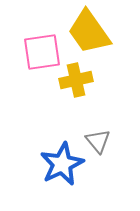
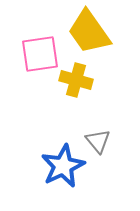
pink square: moved 2 px left, 2 px down
yellow cross: rotated 28 degrees clockwise
blue star: moved 1 px right, 2 px down
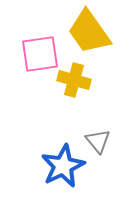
yellow cross: moved 2 px left
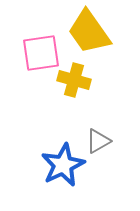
pink square: moved 1 px right, 1 px up
gray triangle: rotated 40 degrees clockwise
blue star: moved 1 px up
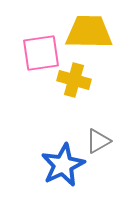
yellow trapezoid: rotated 126 degrees clockwise
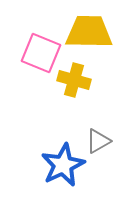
pink square: rotated 30 degrees clockwise
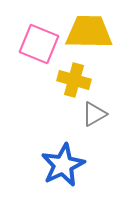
pink square: moved 2 px left, 9 px up
gray triangle: moved 4 px left, 27 px up
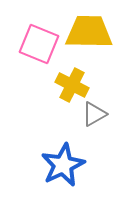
yellow cross: moved 2 px left, 5 px down; rotated 12 degrees clockwise
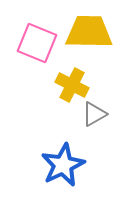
pink square: moved 2 px left, 1 px up
